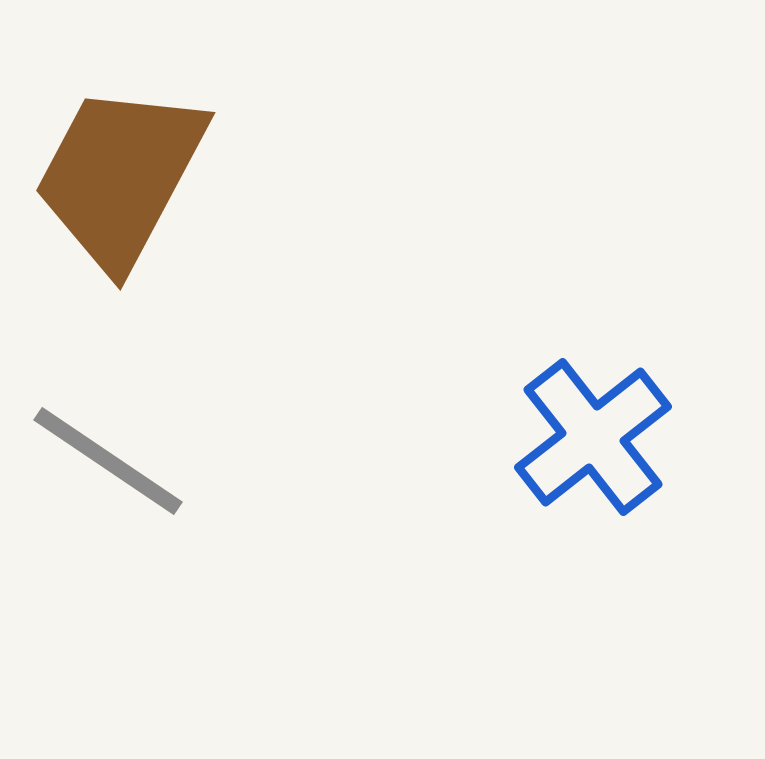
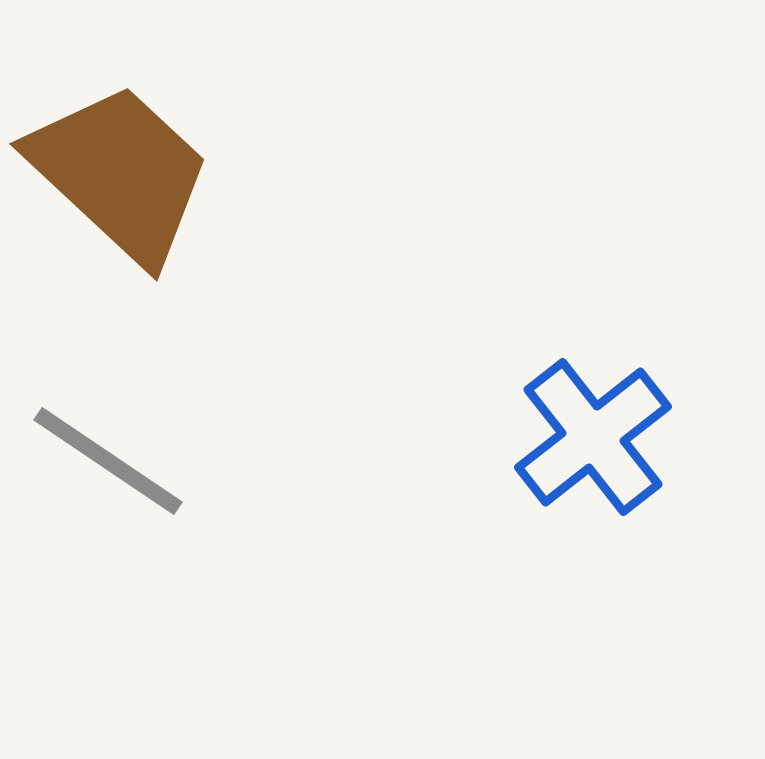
brown trapezoid: moved 3 px up; rotated 105 degrees clockwise
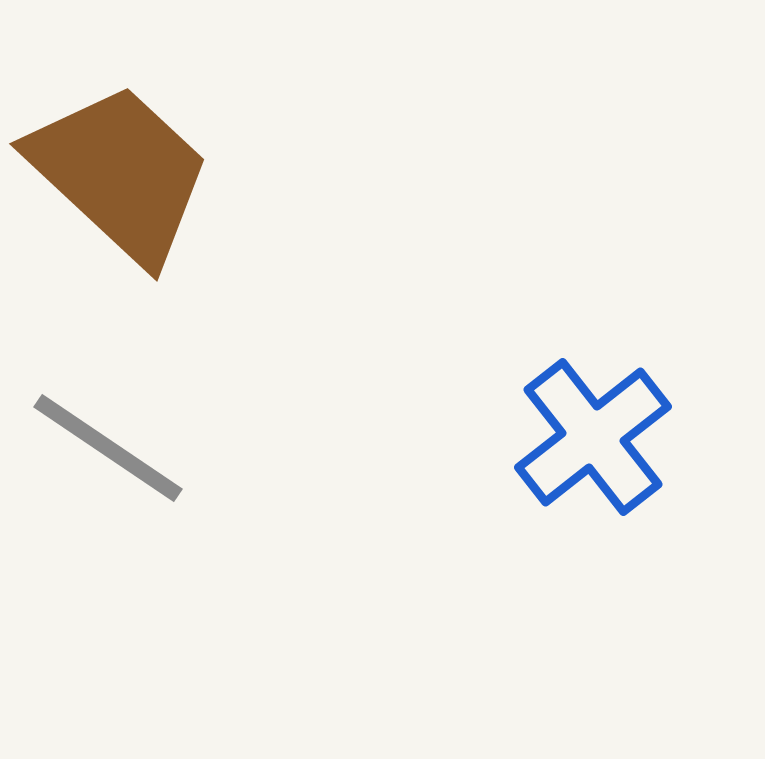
gray line: moved 13 px up
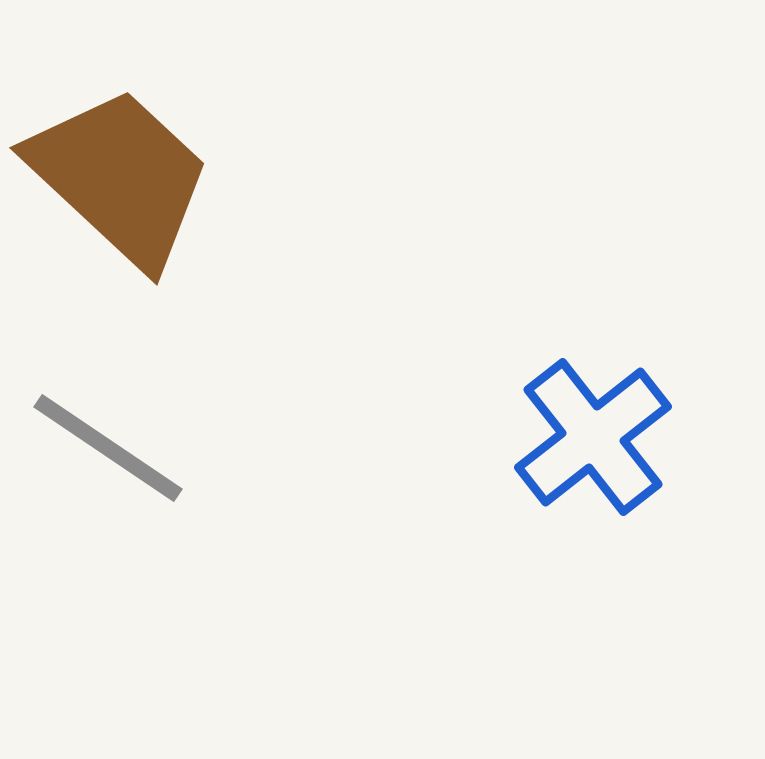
brown trapezoid: moved 4 px down
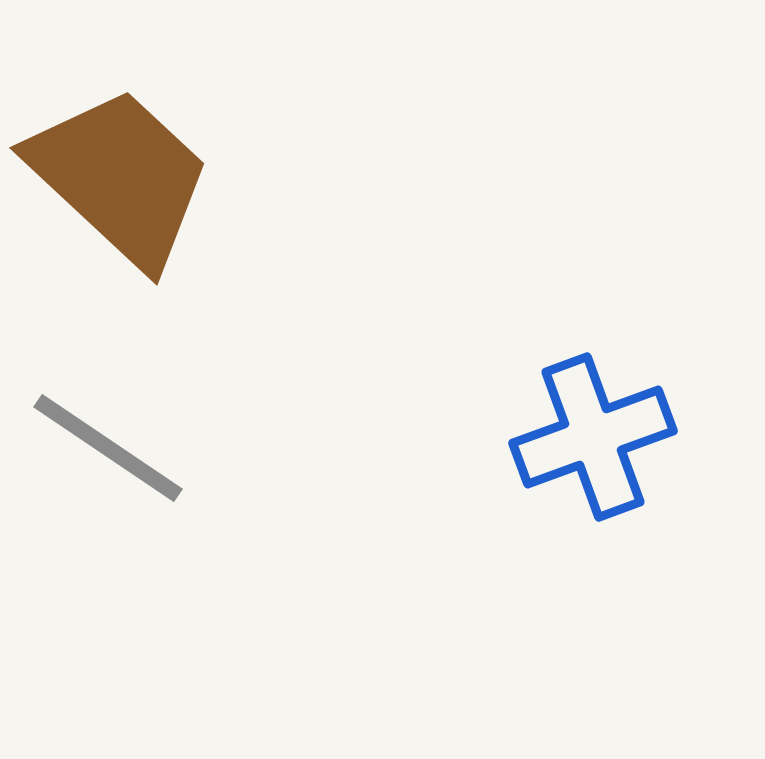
blue cross: rotated 18 degrees clockwise
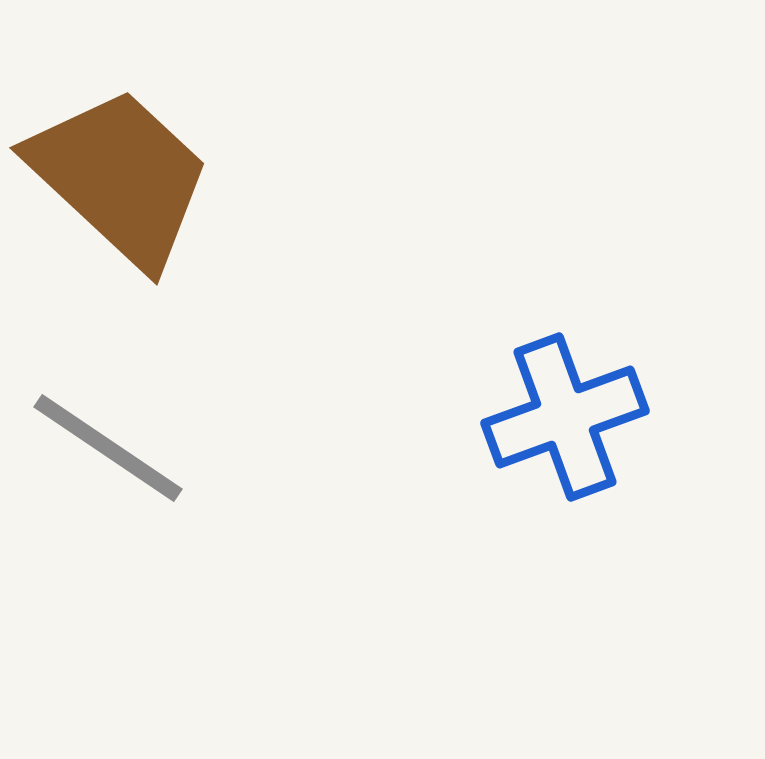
blue cross: moved 28 px left, 20 px up
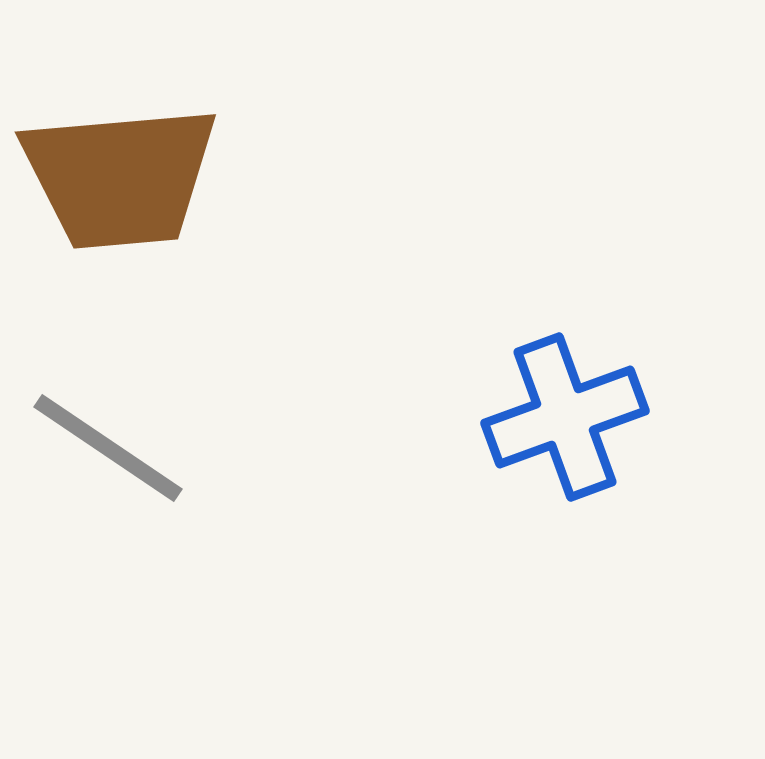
brown trapezoid: rotated 132 degrees clockwise
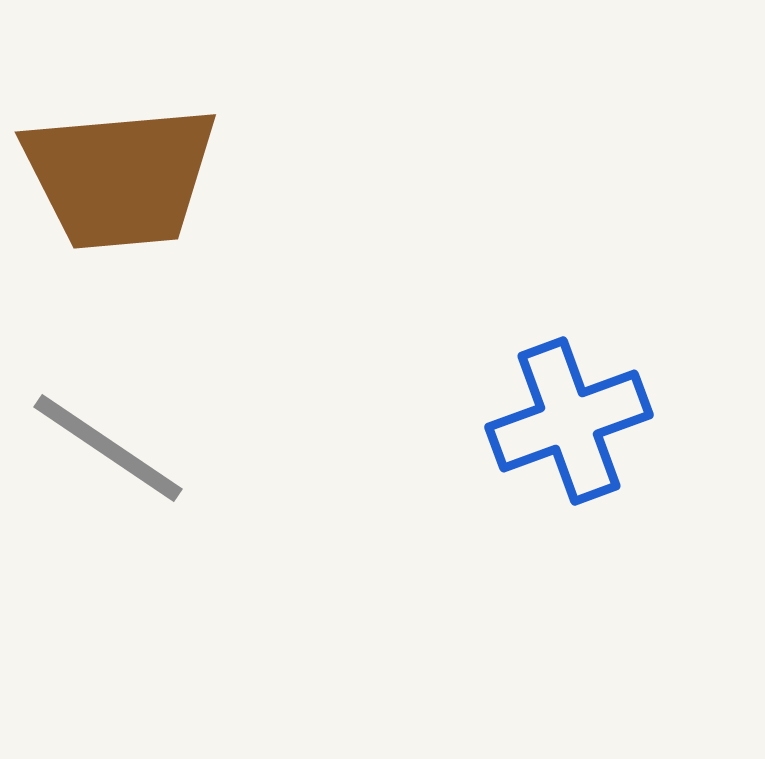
blue cross: moved 4 px right, 4 px down
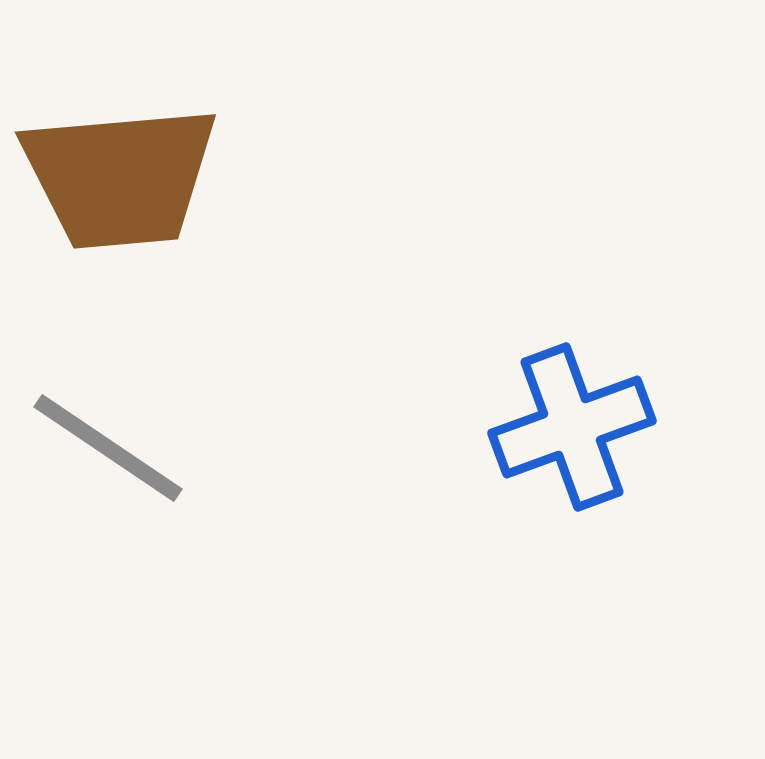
blue cross: moved 3 px right, 6 px down
